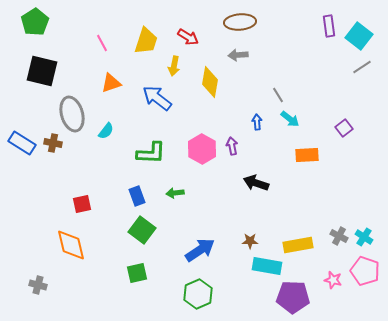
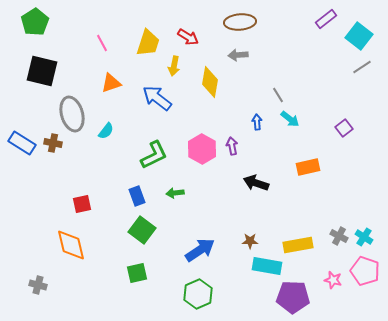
purple rectangle at (329, 26): moved 3 px left, 7 px up; rotated 60 degrees clockwise
yellow trapezoid at (146, 41): moved 2 px right, 2 px down
green L-shape at (151, 153): moved 3 px right, 2 px down; rotated 28 degrees counterclockwise
orange rectangle at (307, 155): moved 1 px right, 12 px down; rotated 10 degrees counterclockwise
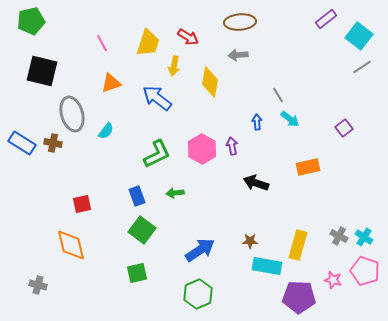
green pentagon at (35, 22): moved 4 px left, 1 px up; rotated 20 degrees clockwise
green L-shape at (154, 155): moved 3 px right, 1 px up
yellow rectangle at (298, 245): rotated 64 degrees counterclockwise
purple pentagon at (293, 297): moved 6 px right
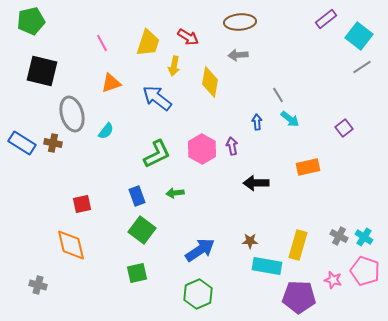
black arrow at (256, 183): rotated 20 degrees counterclockwise
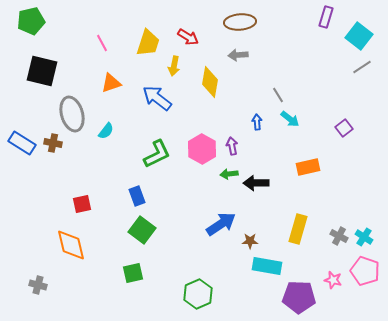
purple rectangle at (326, 19): moved 2 px up; rotated 35 degrees counterclockwise
green arrow at (175, 193): moved 54 px right, 19 px up
yellow rectangle at (298, 245): moved 16 px up
blue arrow at (200, 250): moved 21 px right, 26 px up
green square at (137, 273): moved 4 px left
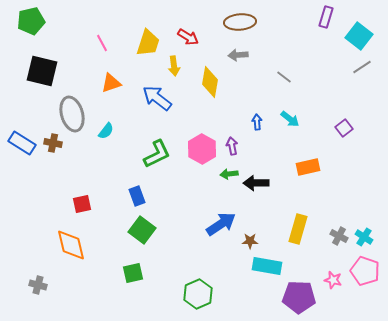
yellow arrow at (174, 66): rotated 18 degrees counterclockwise
gray line at (278, 95): moved 6 px right, 18 px up; rotated 21 degrees counterclockwise
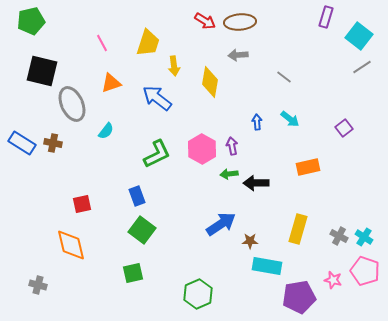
red arrow at (188, 37): moved 17 px right, 16 px up
gray ellipse at (72, 114): moved 10 px up; rotated 8 degrees counterclockwise
purple pentagon at (299, 297): rotated 12 degrees counterclockwise
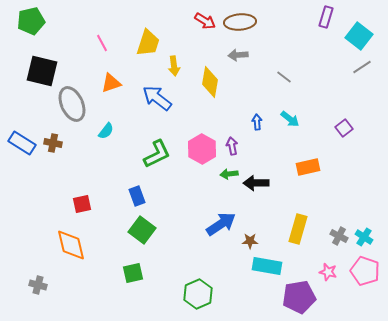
pink star at (333, 280): moved 5 px left, 8 px up
